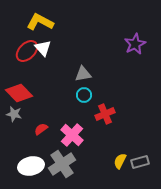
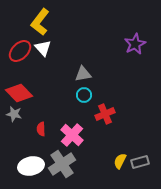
yellow L-shape: rotated 80 degrees counterclockwise
red ellipse: moved 7 px left
red semicircle: rotated 56 degrees counterclockwise
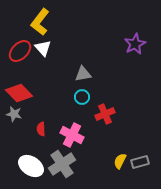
cyan circle: moved 2 px left, 2 px down
pink cross: rotated 15 degrees counterclockwise
white ellipse: rotated 45 degrees clockwise
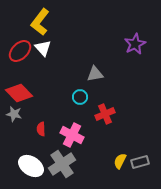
gray triangle: moved 12 px right
cyan circle: moved 2 px left
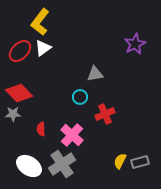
white triangle: rotated 36 degrees clockwise
gray star: moved 1 px left; rotated 14 degrees counterclockwise
pink cross: rotated 15 degrees clockwise
white ellipse: moved 2 px left
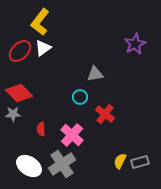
red cross: rotated 30 degrees counterclockwise
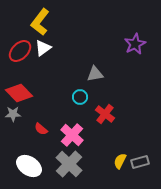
red semicircle: rotated 48 degrees counterclockwise
gray cross: moved 7 px right; rotated 12 degrees counterclockwise
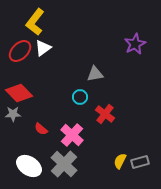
yellow L-shape: moved 5 px left
gray cross: moved 5 px left
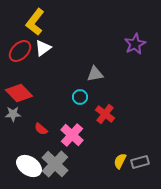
gray cross: moved 9 px left
